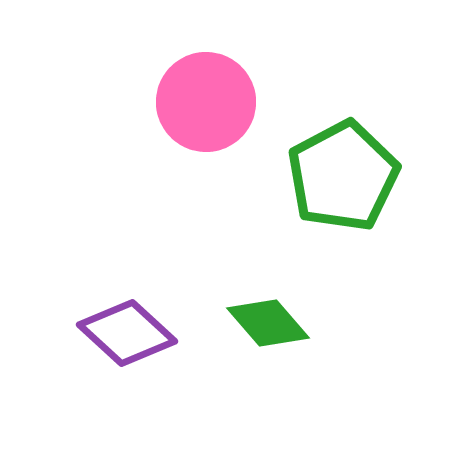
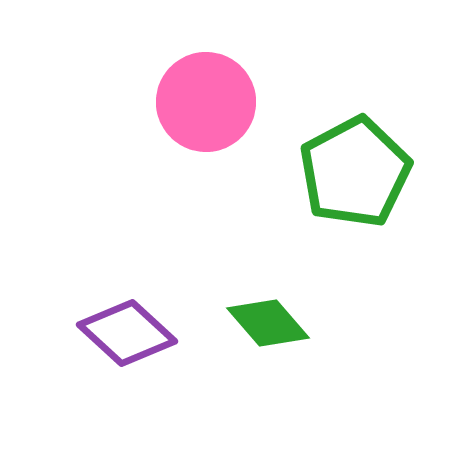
green pentagon: moved 12 px right, 4 px up
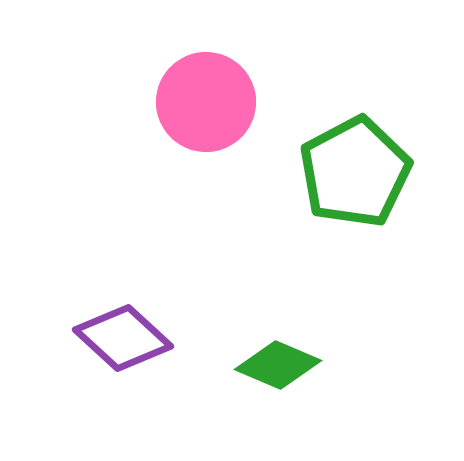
green diamond: moved 10 px right, 42 px down; rotated 26 degrees counterclockwise
purple diamond: moved 4 px left, 5 px down
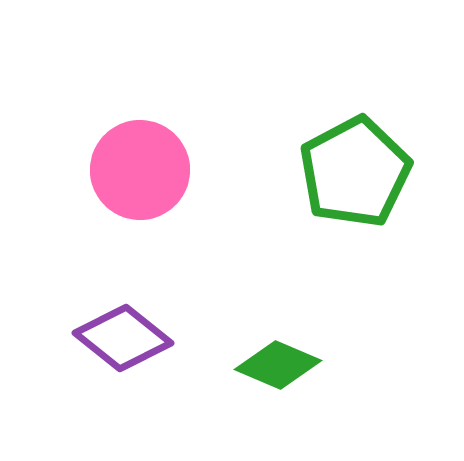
pink circle: moved 66 px left, 68 px down
purple diamond: rotated 4 degrees counterclockwise
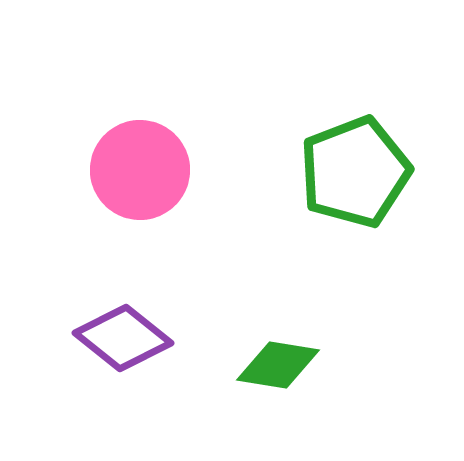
green pentagon: rotated 7 degrees clockwise
green diamond: rotated 14 degrees counterclockwise
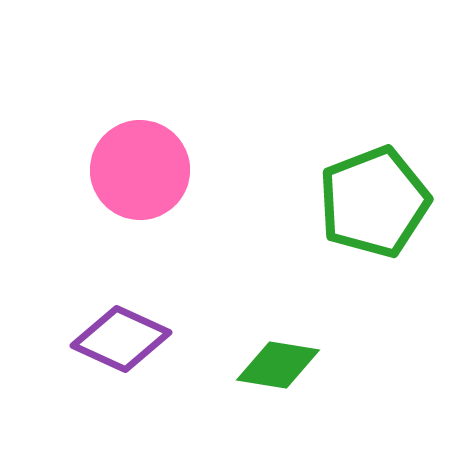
green pentagon: moved 19 px right, 30 px down
purple diamond: moved 2 px left, 1 px down; rotated 14 degrees counterclockwise
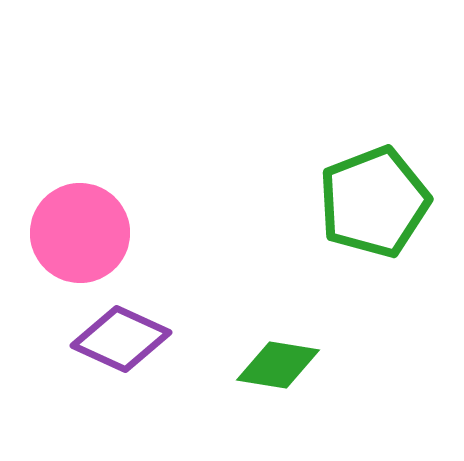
pink circle: moved 60 px left, 63 px down
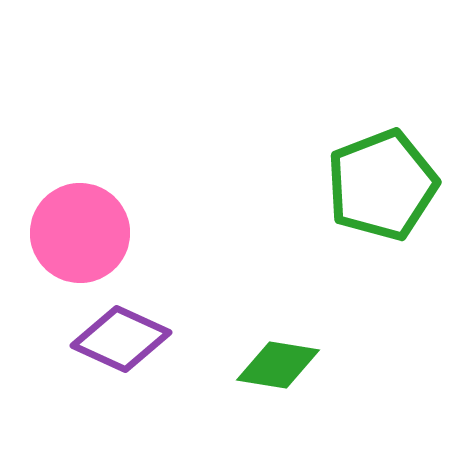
green pentagon: moved 8 px right, 17 px up
